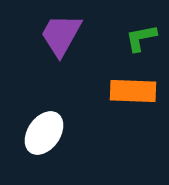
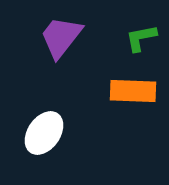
purple trapezoid: moved 2 px down; rotated 9 degrees clockwise
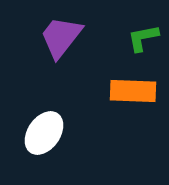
green L-shape: moved 2 px right
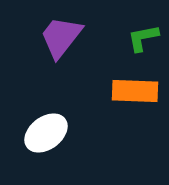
orange rectangle: moved 2 px right
white ellipse: moved 2 px right; rotated 18 degrees clockwise
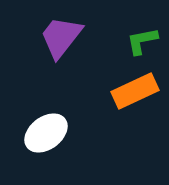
green L-shape: moved 1 px left, 3 px down
orange rectangle: rotated 27 degrees counterclockwise
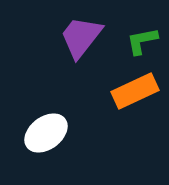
purple trapezoid: moved 20 px right
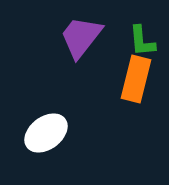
green L-shape: rotated 84 degrees counterclockwise
orange rectangle: moved 1 px right, 12 px up; rotated 51 degrees counterclockwise
